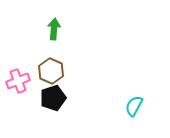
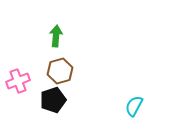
green arrow: moved 2 px right, 7 px down
brown hexagon: moved 9 px right; rotated 20 degrees clockwise
black pentagon: moved 2 px down
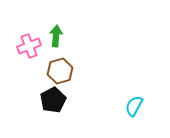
pink cross: moved 11 px right, 35 px up
black pentagon: rotated 10 degrees counterclockwise
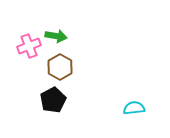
green arrow: rotated 95 degrees clockwise
brown hexagon: moved 4 px up; rotated 15 degrees counterclockwise
cyan semicircle: moved 2 px down; rotated 55 degrees clockwise
